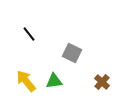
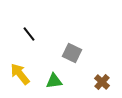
yellow arrow: moved 6 px left, 7 px up
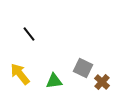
gray square: moved 11 px right, 15 px down
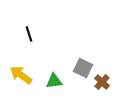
black line: rotated 21 degrees clockwise
yellow arrow: moved 1 px right, 1 px down; rotated 15 degrees counterclockwise
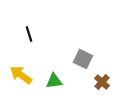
gray square: moved 9 px up
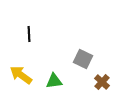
black line: rotated 14 degrees clockwise
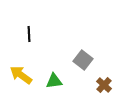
gray square: moved 1 px down; rotated 12 degrees clockwise
brown cross: moved 2 px right, 3 px down
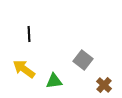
yellow arrow: moved 3 px right, 6 px up
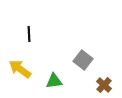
yellow arrow: moved 4 px left
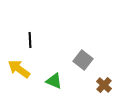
black line: moved 1 px right, 6 px down
yellow arrow: moved 1 px left
green triangle: rotated 30 degrees clockwise
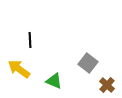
gray square: moved 5 px right, 3 px down
brown cross: moved 3 px right
